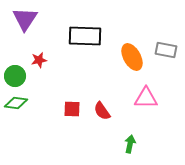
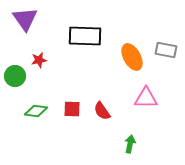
purple triangle: rotated 8 degrees counterclockwise
green diamond: moved 20 px right, 8 px down
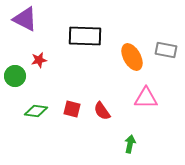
purple triangle: rotated 28 degrees counterclockwise
red square: rotated 12 degrees clockwise
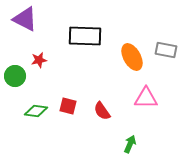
red square: moved 4 px left, 3 px up
green arrow: rotated 12 degrees clockwise
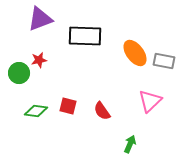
purple triangle: moved 15 px right; rotated 48 degrees counterclockwise
gray rectangle: moved 2 px left, 11 px down
orange ellipse: moved 3 px right, 4 px up; rotated 8 degrees counterclockwise
green circle: moved 4 px right, 3 px up
pink triangle: moved 4 px right, 3 px down; rotated 45 degrees counterclockwise
